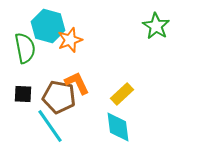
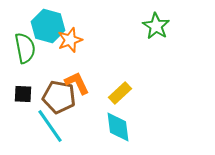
yellow rectangle: moved 2 px left, 1 px up
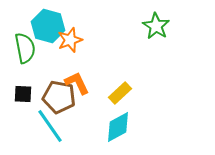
cyan diamond: rotated 68 degrees clockwise
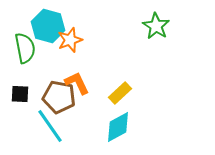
black square: moved 3 px left
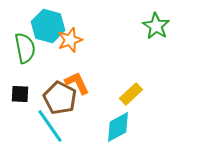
yellow rectangle: moved 11 px right, 1 px down
brown pentagon: moved 1 px right, 1 px down; rotated 16 degrees clockwise
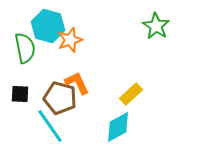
brown pentagon: rotated 12 degrees counterclockwise
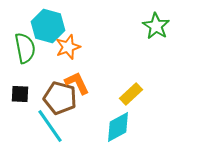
orange star: moved 2 px left, 7 px down
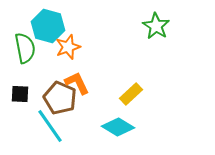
brown pentagon: rotated 8 degrees clockwise
cyan diamond: rotated 60 degrees clockwise
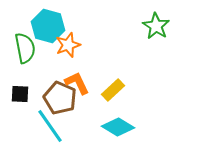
orange star: moved 2 px up
yellow rectangle: moved 18 px left, 4 px up
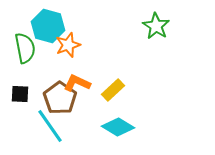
orange L-shape: rotated 40 degrees counterclockwise
brown pentagon: rotated 12 degrees clockwise
